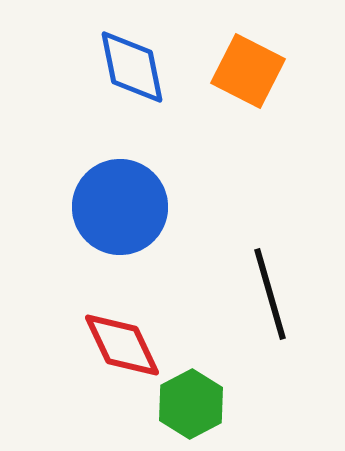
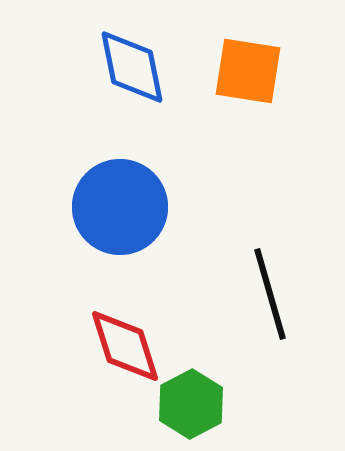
orange square: rotated 18 degrees counterclockwise
red diamond: moved 3 px right, 1 px down; rotated 8 degrees clockwise
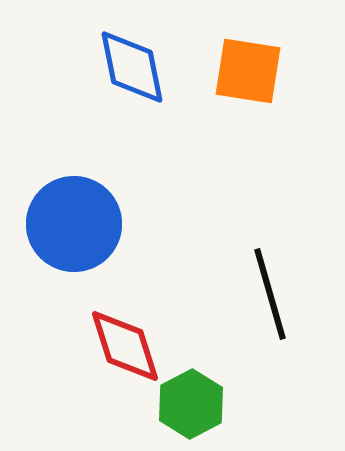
blue circle: moved 46 px left, 17 px down
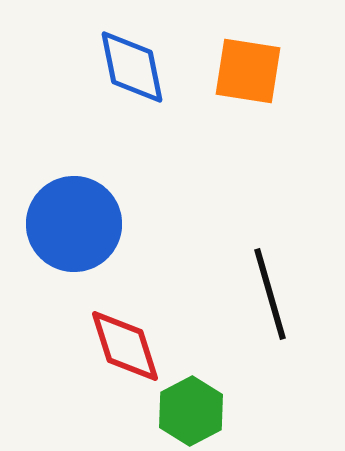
green hexagon: moved 7 px down
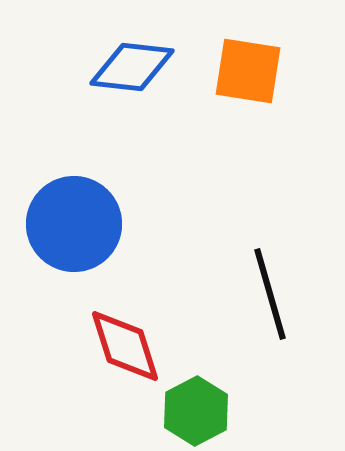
blue diamond: rotated 72 degrees counterclockwise
green hexagon: moved 5 px right
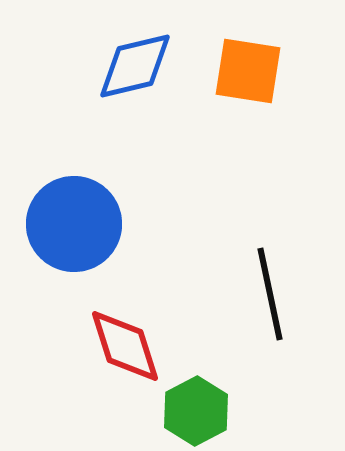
blue diamond: moved 3 px right, 1 px up; rotated 20 degrees counterclockwise
black line: rotated 4 degrees clockwise
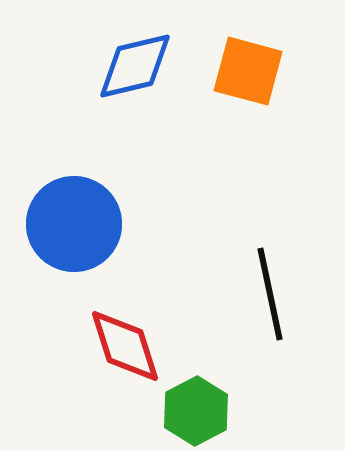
orange square: rotated 6 degrees clockwise
